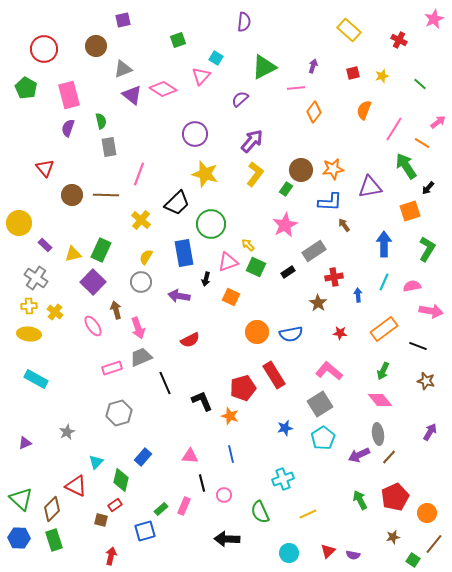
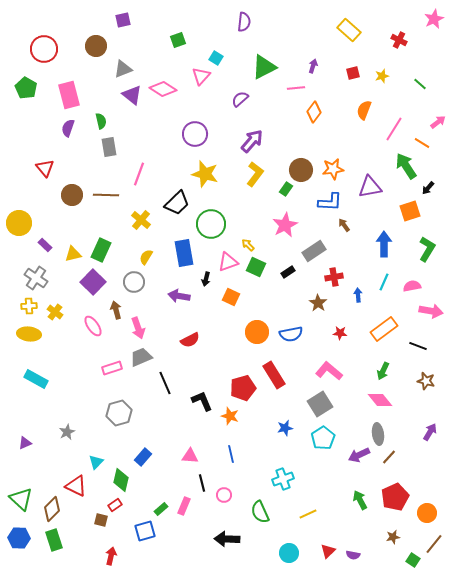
gray circle at (141, 282): moved 7 px left
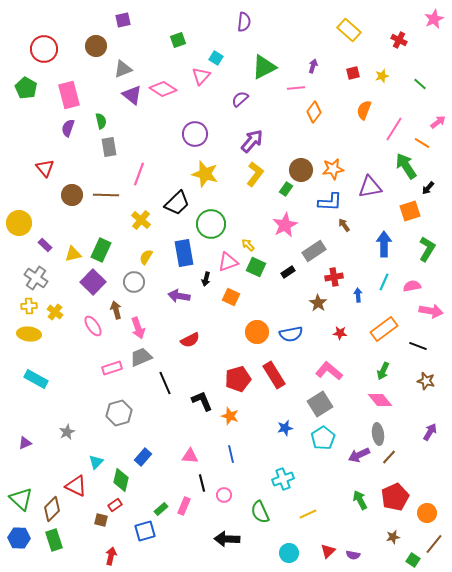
red pentagon at (243, 388): moved 5 px left, 9 px up
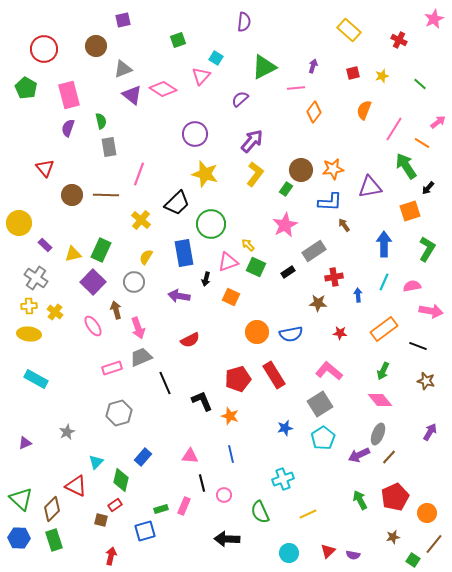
brown star at (318, 303): rotated 30 degrees counterclockwise
gray ellipse at (378, 434): rotated 30 degrees clockwise
green rectangle at (161, 509): rotated 24 degrees clockwise
